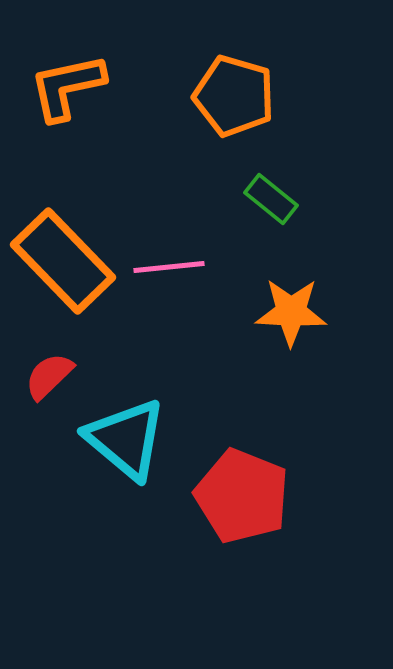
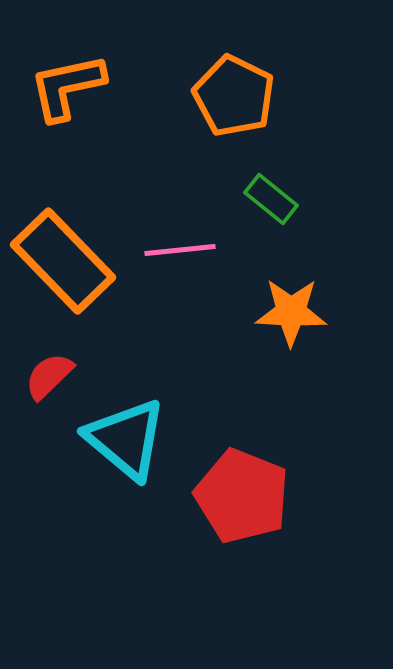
orange pentagon: rotated 10 degrees clockwise
pink line: moved 11 px right, 17 px up
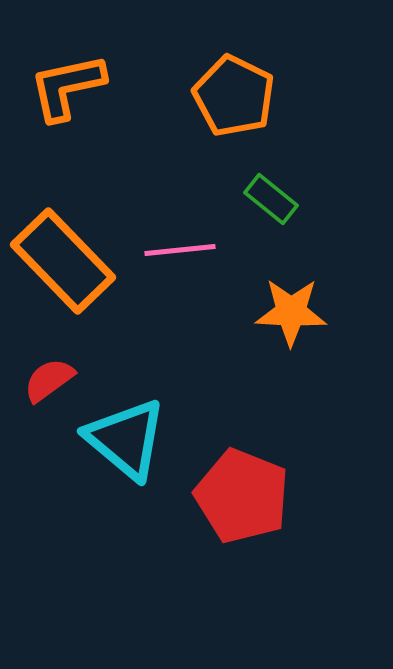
red semicircle: moved 4 px down; rotated 8 degrees clockwise
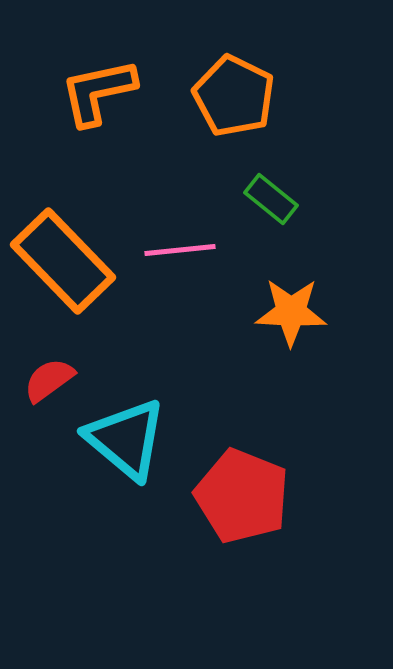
orange L-shape: moved 31 px right, 5 px down
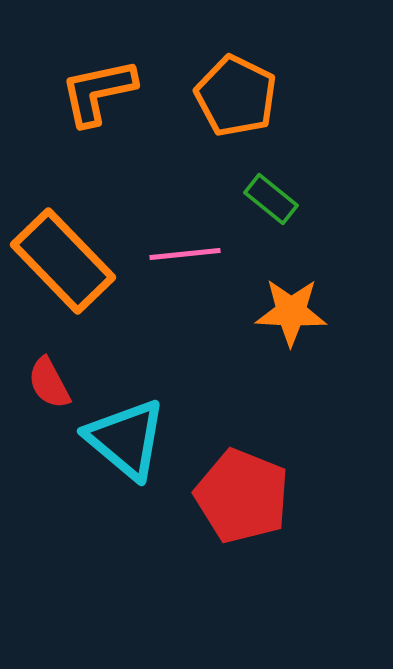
orange pentagon: moved 2 px right
pink line: moved 5 px right, 4 px down
red semicircle: moved 3 px down; rotated 82 degrees counterclockwise
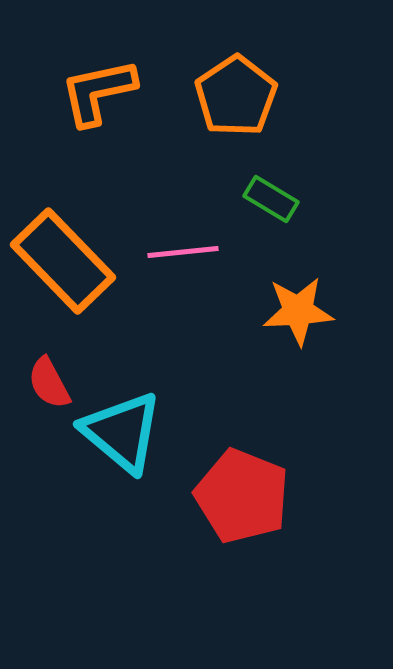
orange pentagon: rotated 12 degrees clockwise
green rectangle: rotated 8 degrees counterclockwise
pink line: moved 2 px left, 2 px up
orange star: moved 7 px right, 1 px up; rotated 6 degrees counterclockwise
cyan triangle: moved 4 px left, 7 px up
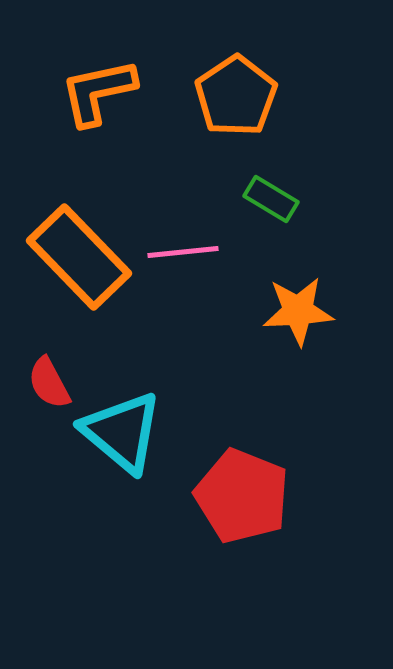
orange rectangle: moved 16 px right, 4 px up
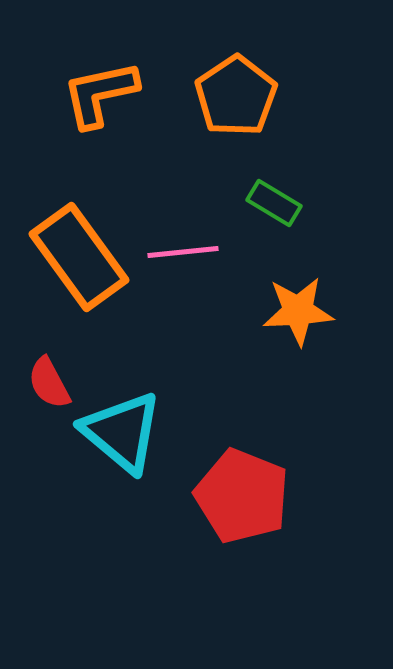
orange L-shape: moved 2 px right, 2 px down
green rectangle: moved 3 px right, 4 px down
orange rectangle: rotated 8 degrees clockwise
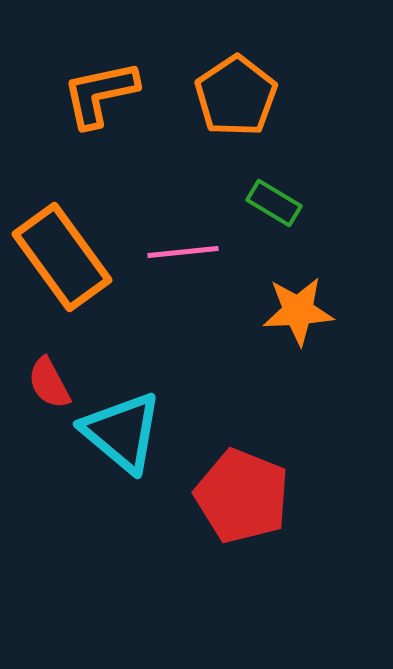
orange rectangle: moved 17 px left
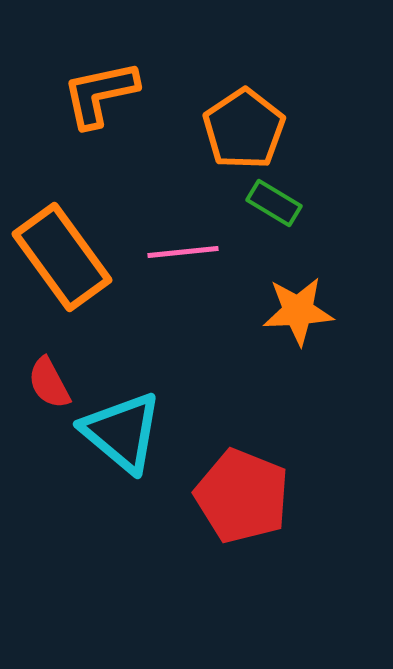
orange pentagon: moved 8 px right, 33 px down
